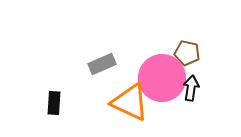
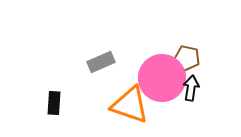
brown pentagon: moved 5 px down
gray rectangle: moved 1 px left, 2 px up
orange triangle: moved 3 px down; rotated 6 degrees counterclockwise
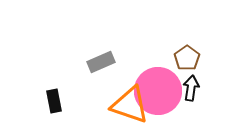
brown pentagon: rotated 25 degrees clockwise
pink circle: moved 4 px left, 13 px down
black rectangle: moved 2 px up; rotated 15 degrees counterclockwise
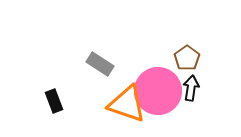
gray rectangle: moved 1 px left, 2 px down; rotated 56 degrees clockwise
black rectangle: rotated 10 degrees counterclockwise
orange triangle: moved 3 px left, 1 px up
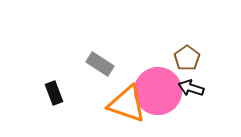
black arrow: rotated 80 degrees counterclockwise
black rectangle: moved 8 px up
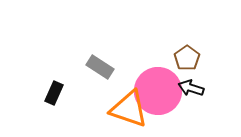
gray rectangle: moved 3 px down
black rectangle: rotated 45 degrees clockwise
orange triangle: moved 2 px right, 5 px down
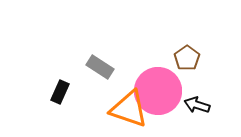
black arrow: moved 6 px right, 17 px down
black rectangle: moved 6 px right, 1 px up
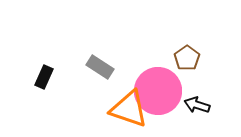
black rectangle: moved 16 px left, 15 px up
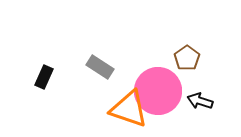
black arrow: moved 3 px right, 4 px up
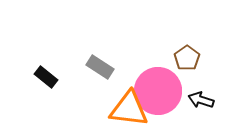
black rectangle: moved 2 px right; rotated 75 degrees counterclockwise
black arrow: moved 1 px right, 1 px up
orange triangle: rotated 12 degrees counterclockwise
